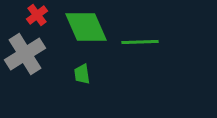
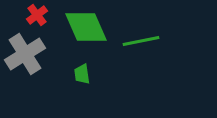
green line: moved 1 px right, 1 px up; rotated 9 degrees counterclockwise
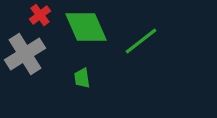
red cross: moved 3 px right
green line: rotated 27 degrees counterclockwise
green trapezoid: moved 4 px down
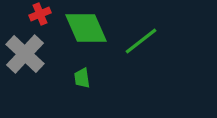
red cross: moved 1 px up; rotated 15 degrees clockwise
green diamond: moved 1 px down
gray cross: rotated 15 degrees counterclockwise
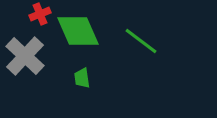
green diamond: moved 8 px left, 3 px down
green line: rotated 75 degrees clockwise
gray cross: moved 2 px down
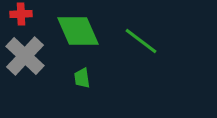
red cross: moved 19 px left; rotated 20 degrees clockwise
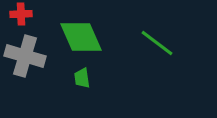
green diamond: moved 3 px right, 6 px down
green line: moved 16 px right, 2 px down
gray cross: rotated 27 degrees counterclockwise
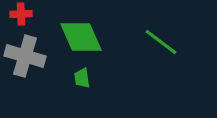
green line: moved 4 px right, 1 px up
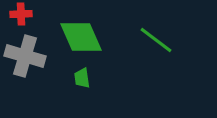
green line: moved 5 px left, 2 px up
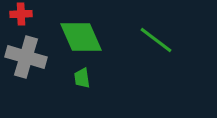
gray cross: moved 1 px right, 1 px down
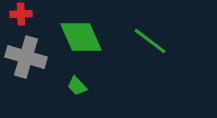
green line: moved 6 px left, 1 px down
green trapezoid: moved 5 px left, 8 px down; rotated 35 degrees counterclockwise
